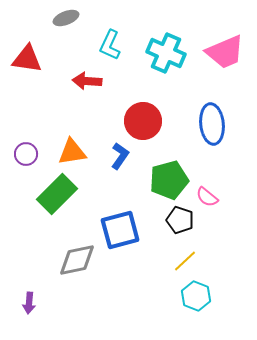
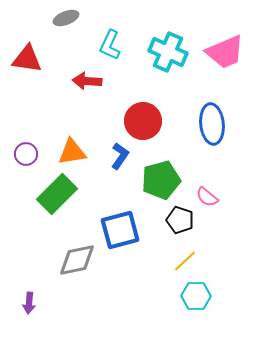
cyan cross: moved 2 px right, 1 px up
green pentagon: moved 8 px left
cyan hexagon: rotated 20 degrees counterclockwise
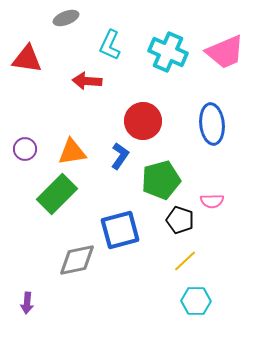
purple circle: moved 1 px left, 5 px up
pink semicircle: moved 5 px right, 4 px down; rotated 40 degrees counterclockwise
cyan hexagon: moved 5 px down
purple arrow: moved 2 px left
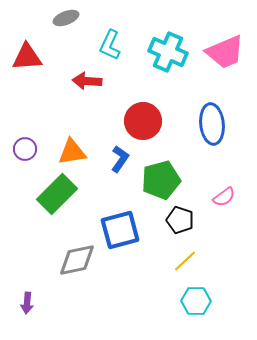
red triangle: moved 2 px up; rotated 12 degrees counterclockwise
blue L-shape: moved 3 px down
pink semicircle: moved 12 px right, 4 px up; rotated 35 degrees counterclockwise
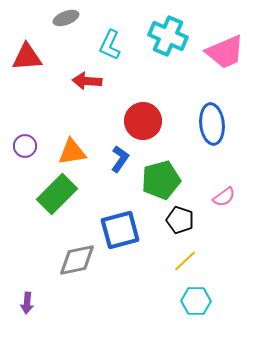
cyan cross: moved 16 px up
purple circle: moved 3 px up
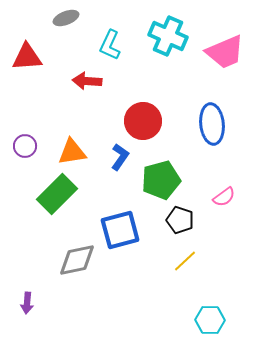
blue L-shape: moved 2 px up
cyan hexagon: moved 14 px right, 19 px down
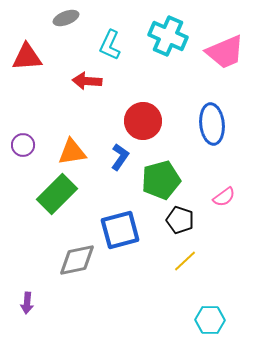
purple circle: moved 2 px left, 1 px up
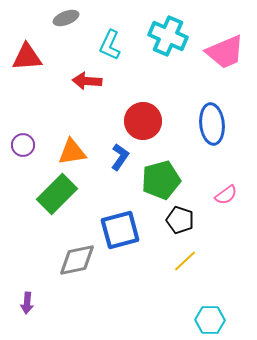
pink semicircle: moved 2 px right, 2 px up
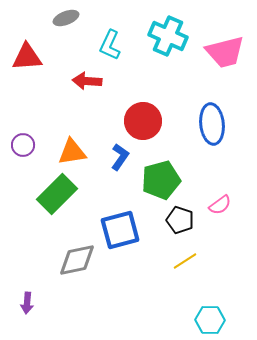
pink trapezoid: rotated 9 degrees clockwise
pink semicircle: moved 6 px left, 10 px down
yellow line: rotated 10 degrees clockwise
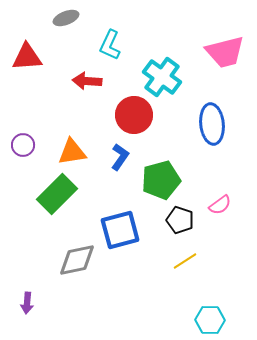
cyan cross: moved 6 px left, 41 px down; rotated 12 degrees clockwise
red circle: moved 9 px left, 6 px up
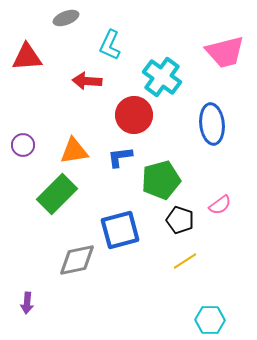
orange triangle: moved 2 px right, 1 px up
blue L-shape: rotated 132 degrees counterclockwise
